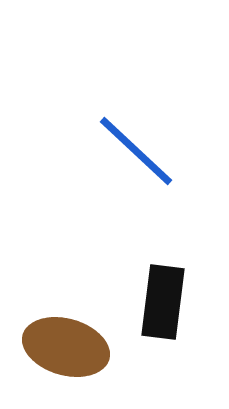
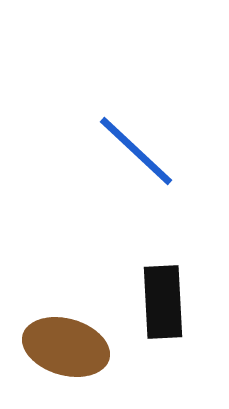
black rectangle: rotated 10 degrees counterclockwise
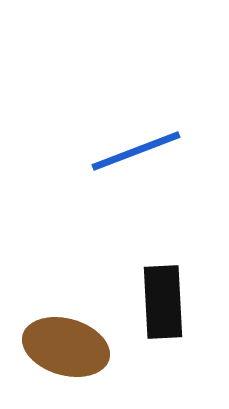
blue line: rotated 64 degrees counterclockwise
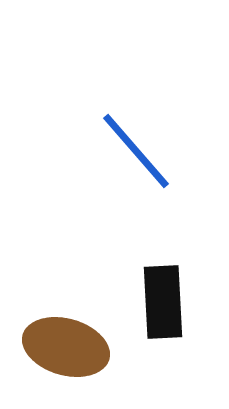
blue line: rotated 70 degrees clockwise
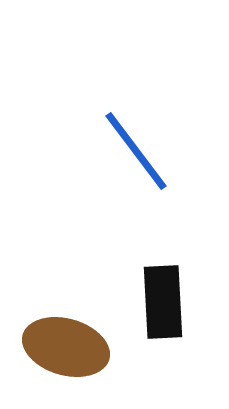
blue line: rotated 4 degrees clockwise
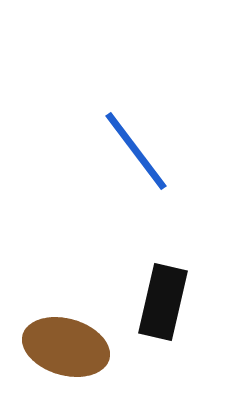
black rectangle: rotated 16 degrees clockwise
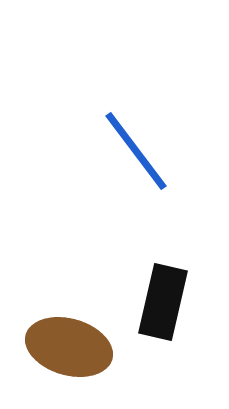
brown ellipse: moved 3 px right
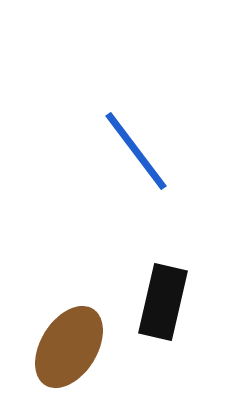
brown ellipse: rotated 74 degrees counterclockwise
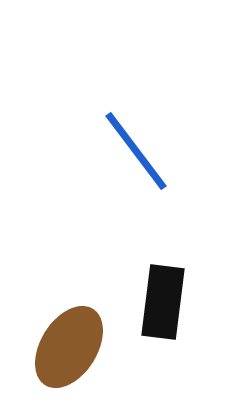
black rectangle: rotated 6 degrees counterclockwise
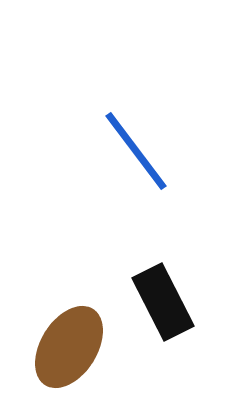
black rectangle: rotated 34 degrees counterclockwise
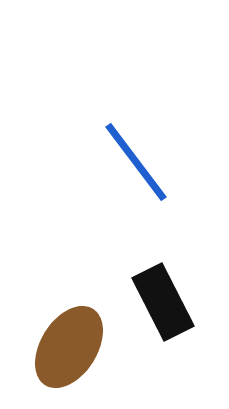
blue line: moved 11 px down
